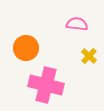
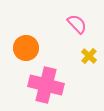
pink semicircle: rotated 40 degrees clockwise
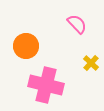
orange circle: moved 2 px up
yellow cross: moved 2 px right, 7 px down
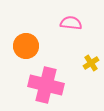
pink semicircle: moved 6 px left, 1 px up; rotated 40 degrees counterclockwise
yellow cross: rotated 14 degrees clockwise
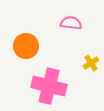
pink cross: moved 3 px right, 1 px down
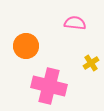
pink semicircle: moved 4 px right
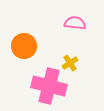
orange circle: moved 2 px left
yellow cross: moved 21 px left
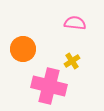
orange circle: moved 1 px left, 3 px down
yellow cross: moved 2 px right, 2 px up
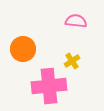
pink semicircle: moved 1 px right, 2 px up
pink cross: rotated 20 degrees counterclockwise
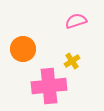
pink semicircle: rotated 25 degrees counterclockwise
